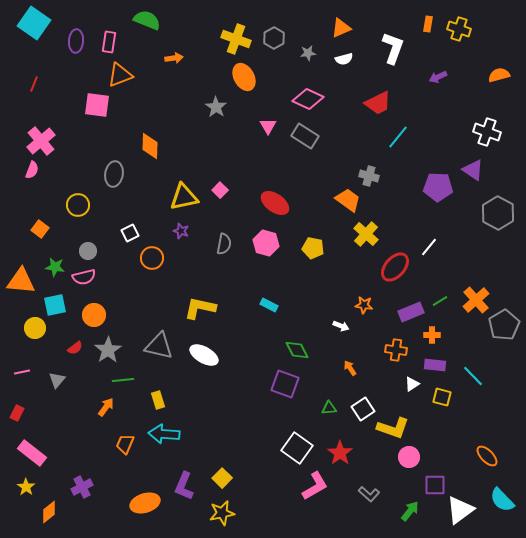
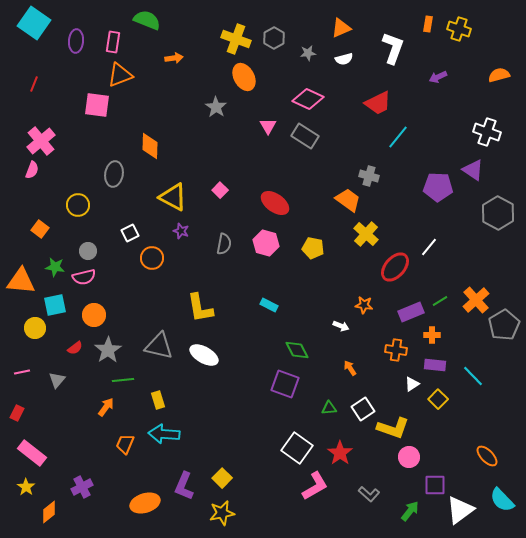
pink rectangle at (109, 42): moved 4 px right
yellow triangle at (184, 197): moved 11 px left; rotated 40 degrees clockwise
yellow L-shape at (200, 308): rotated 112 degrees counterclockwise
yellow square at (442, 397): moved 4 px left, 2 px down; rotated 30 degrees clockwise
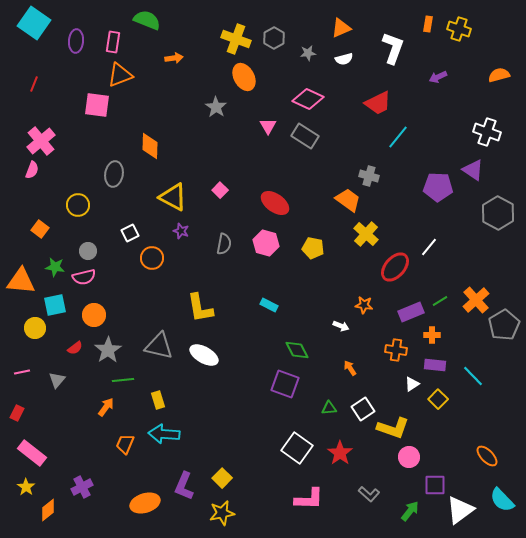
pink L-shape at (315, 486): moved 6 px left, 13 px down; rotated 32 degrees clockwise
orange diamond at (49, 512): moved 1 px left, 2 px up
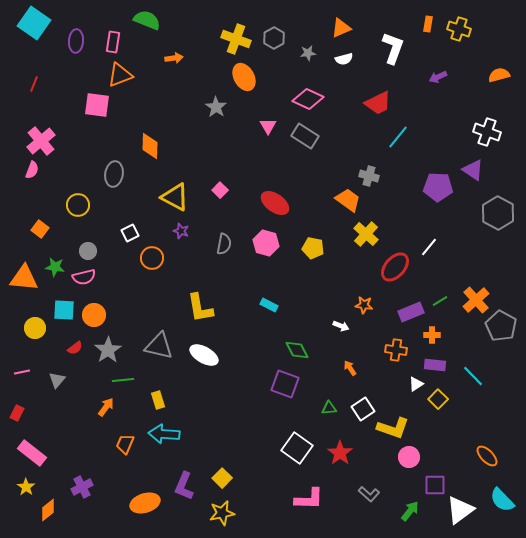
yellow triangle at (173, 197): moved 2 px right
orange triangle at (21, 281): moved 3 px right, 3 px up
cyan square at (55, 305): moved 9 px right, 5 px down; rotated 15 degrees clockwise
gray pentagon at (504, 325): moved 3 px left, 1 px down; rotated 12 degrees counterclockwise
white triangle at (412, 384): moved 4 px right
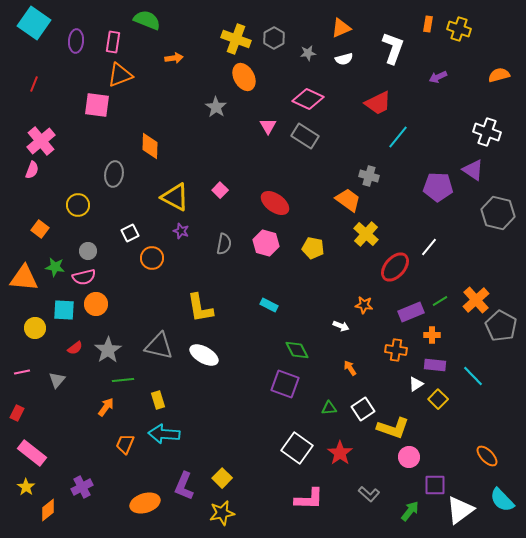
gray hexagon at (498, 213): rotated 16 degrees counterclockwise
orange circle at (94, 315): moved 2 px right, 11 px up
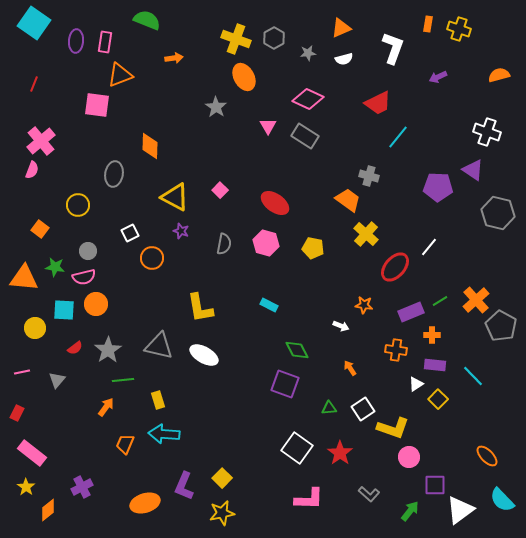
pink rectangle at (113, 42): moved 8 px left
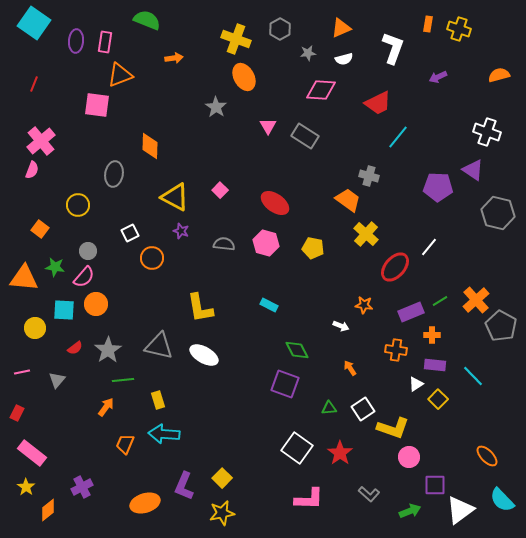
gray hexagon at (274, 38): moved 6 px right, 9 px up
pink diamond at (308, 99): moved 13 px right, 9 px up; rotated 20 degrees counterclockwise
gray semicircle at (224, 244): rotated 95 degrees counterclockwise
pink semicircle at (84, 277): rotated 35 degrees counterclockwise
green arrow at (410, 511): rotated 30 degrees clockwise
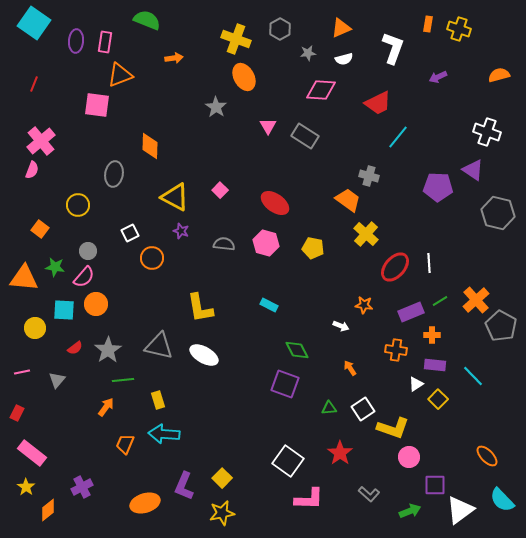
white line at (429, 247): moved 16 px down; rotated 42 degrees counterclockwise
white square at (297, 448): moved 9 px left, 13 px down
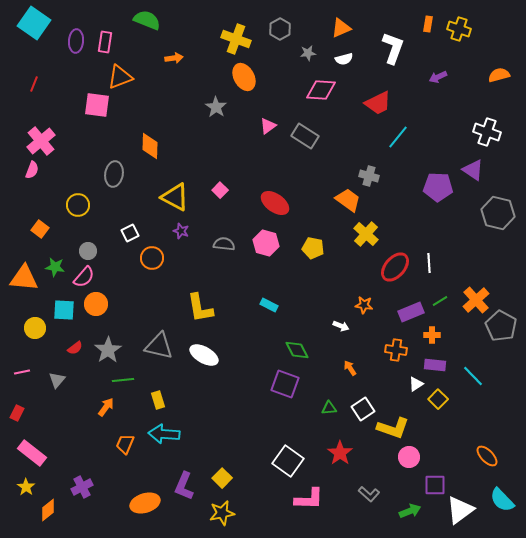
orange triangle at (120, 75): moved 2 px down
pink triangle at (268, 126): rotated 24 degrees clockwise
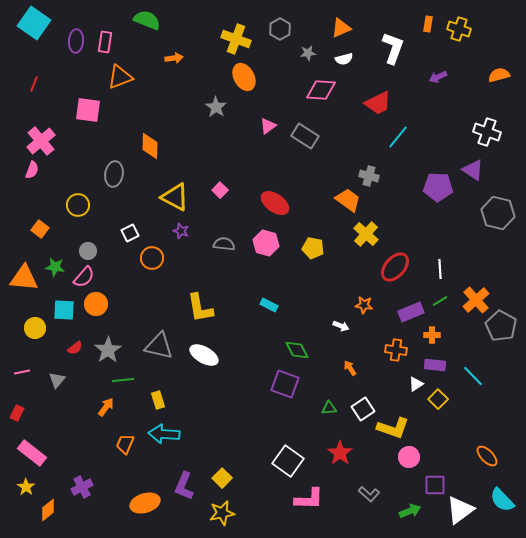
pink square at (97, 105): moved 9 px left, 5 px down
white line at (429, 263): moved 11 px right, 6 px down
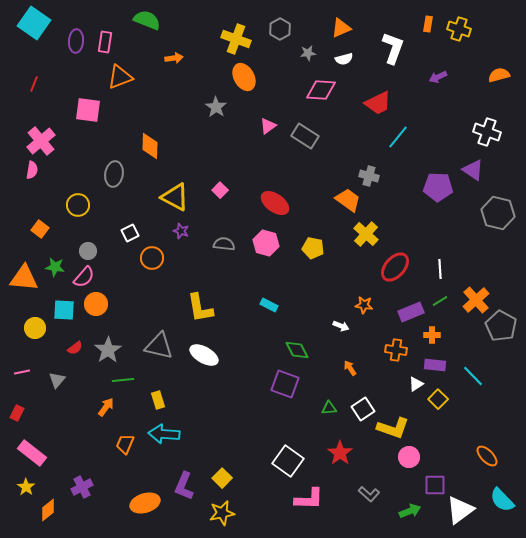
pink semicircle at (32, 170): rotated 12 degrees counterclockwise
